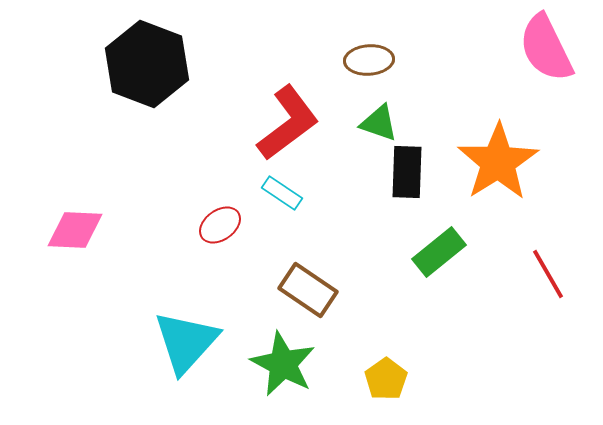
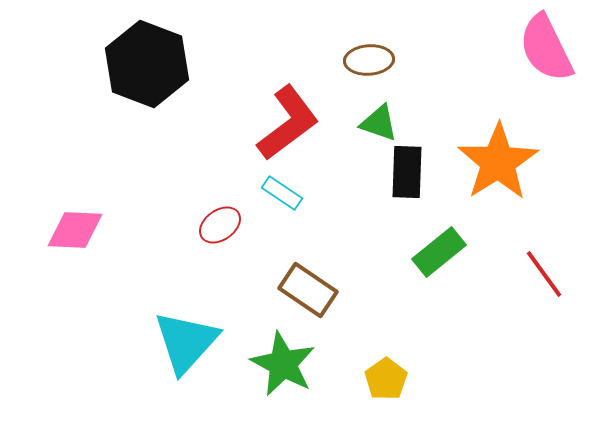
red line: moved 4 px left; rotated 6 degrees counterclockwise
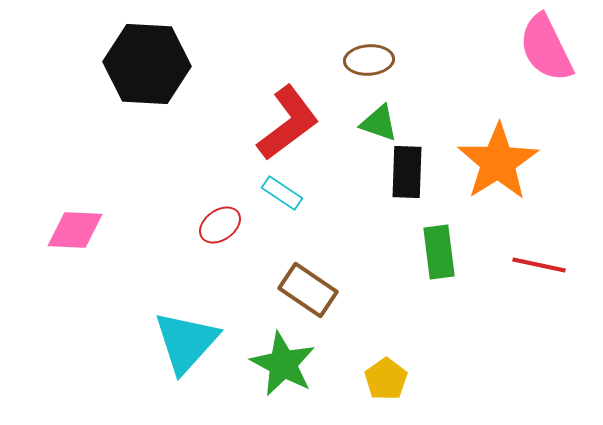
black hexagon: rotated 18 degrees counterclockwise
green rectangle: rotated 58 degrees counterclockwise
red line: moved 5 px left, 9 px up; rotated 42 degrees counterclockwise
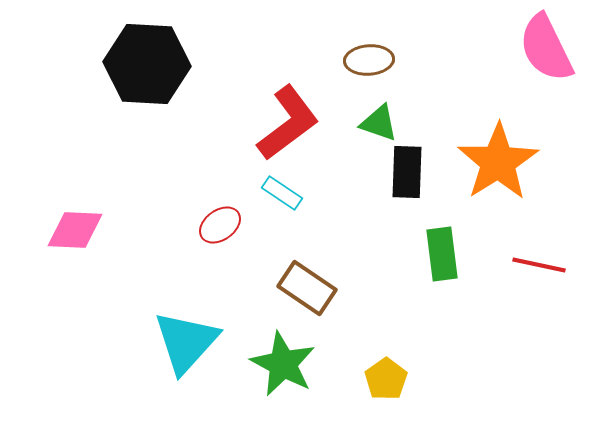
green rectangle: moved 3 px right, 2 px down
brown rectangle: moved 1 px left, 2 px up
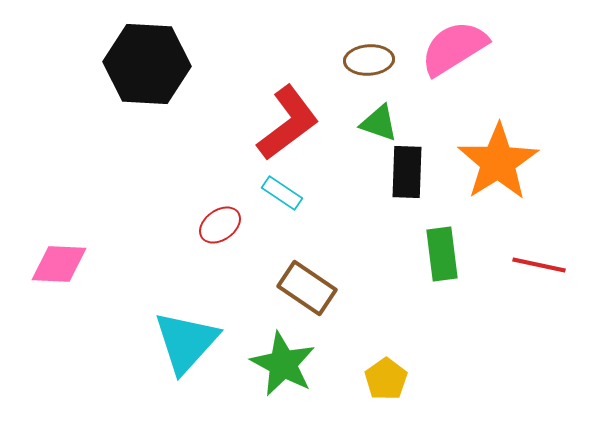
pink semicircle: moved 92 px left; rotated 84 degrees clockwise
pink diamond: moved 16 px left, 34 px down
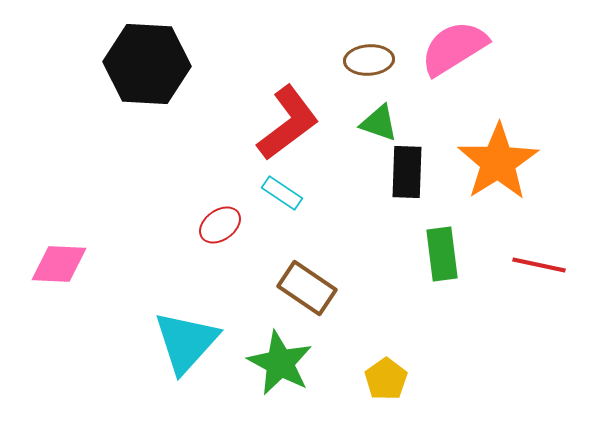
green star: moved 3 px left, 1 px up
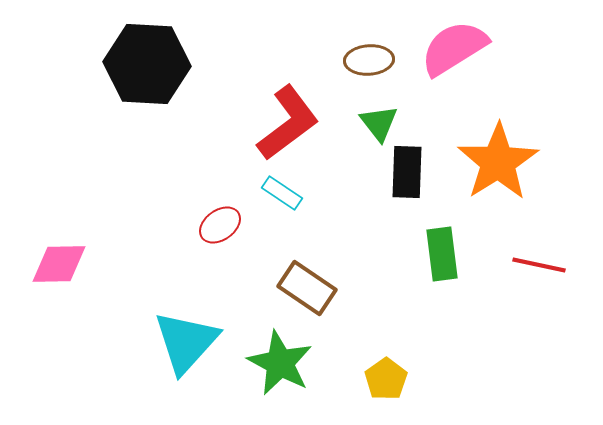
green triangle: rotated 33 degrees clockwise
pink diamond: rotated 4 degrees counterclockwise
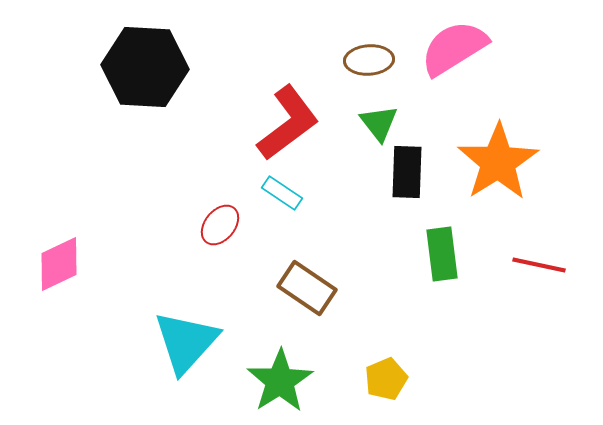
black hexagon: moved 2 px left, 3 px down
red ellipse: rotated 15 degrees counterclockwise
pink diamond: rotated 24 degrees counterclockwise
green star: moved 18 px down; rotated 12 degrees clockwise
yellow pentagon: rotated 12 degrees clockwise
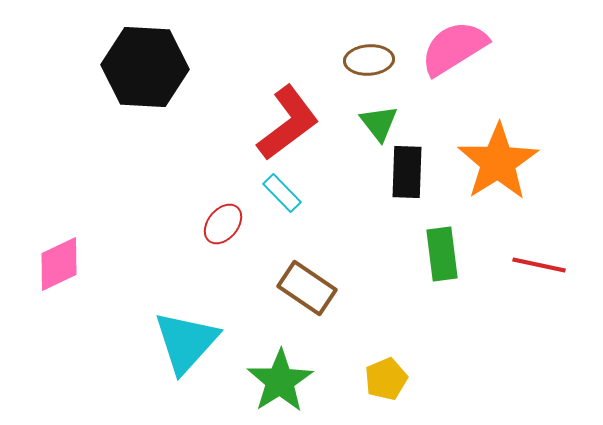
cyan rectangle: rotated 12 degrees clockwise
red ellipse: moved 3 px right, 1 px up
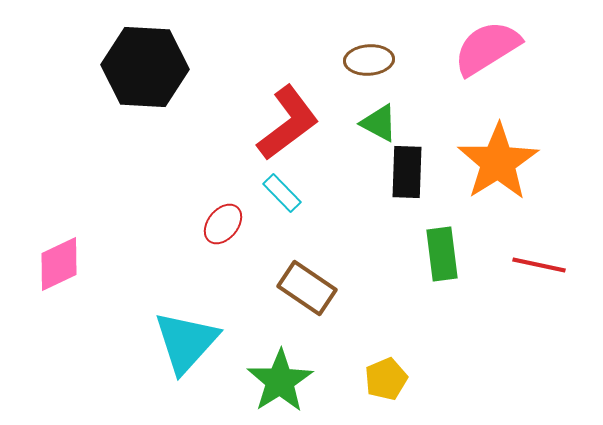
pink semicircle: moved 33 px right
green triangle: rotated 24 degrees counterclockwise
